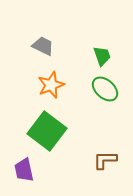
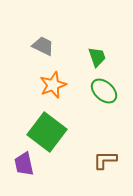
green trapezoid: moved 5 px left, 1 px down
orange star: moved 2 px right
green ellipse: moved 1 px left, 2 px down
green square: moved 1 px down
purple trapezoid: moved 6 px up
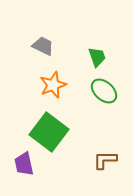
green square: moved 2 px right
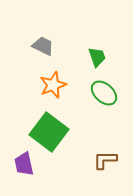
green ellipse: moved 2 px down
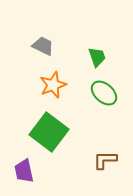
purple trapezoid: moved 7 px down
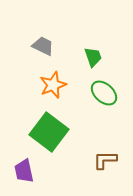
green trapezoid: moved 4 px left
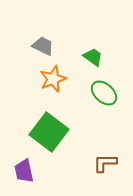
green trapezoid: rotated 35 degrees counterclockwise
orange star: moved 6 px up
brown L-shape: moved 3 px down
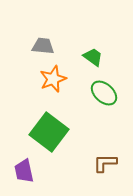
gray trapezoid: rotated 20 degrees counterclockwise
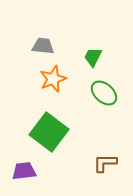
green trapezoid: rotated 100 degrees counterclockwise
purple trapezoid: rotated 95 degrees clockwise
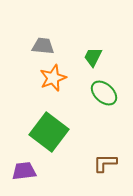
orange star: moved 1 px up
